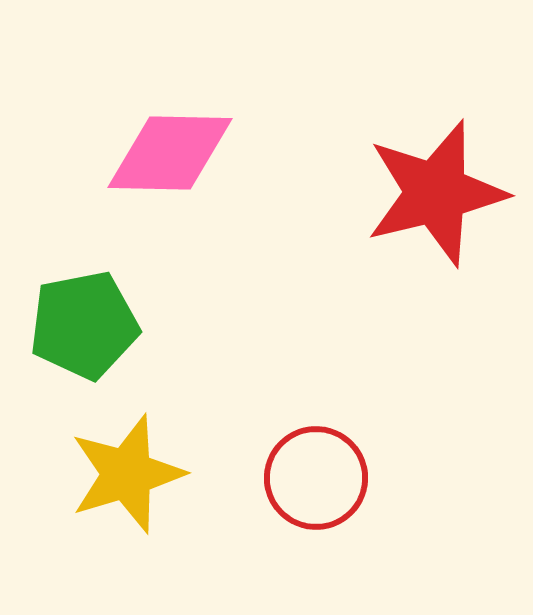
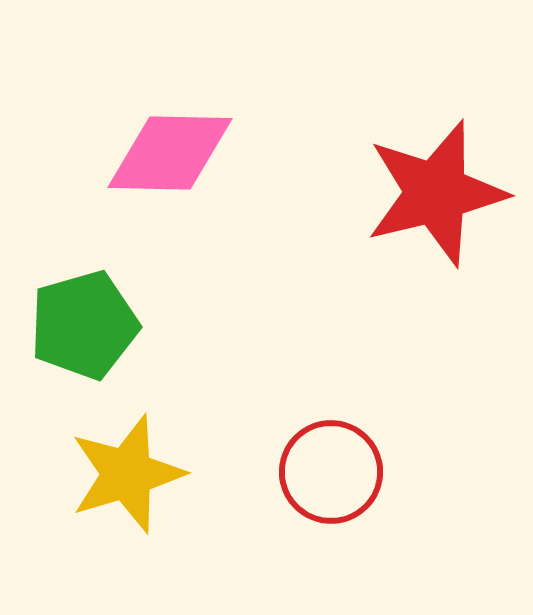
green pentagon: rotated 5 degrees counterclockwise
red circle: moved 15 px right, 6 px up
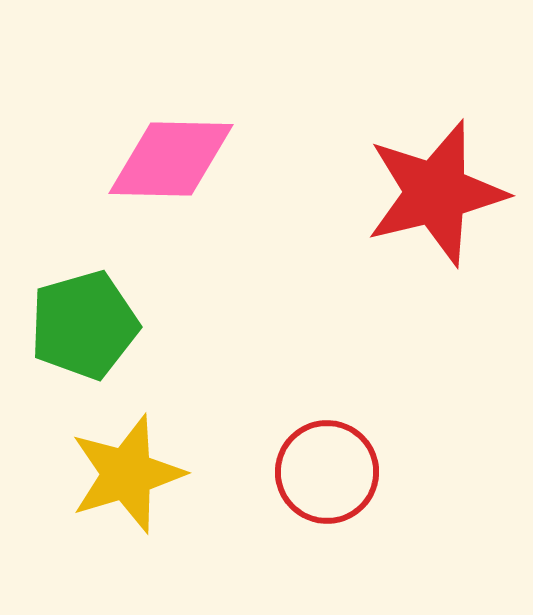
pink diamond: moved 1 px right, 6 px down
red circle: moved 4 px left
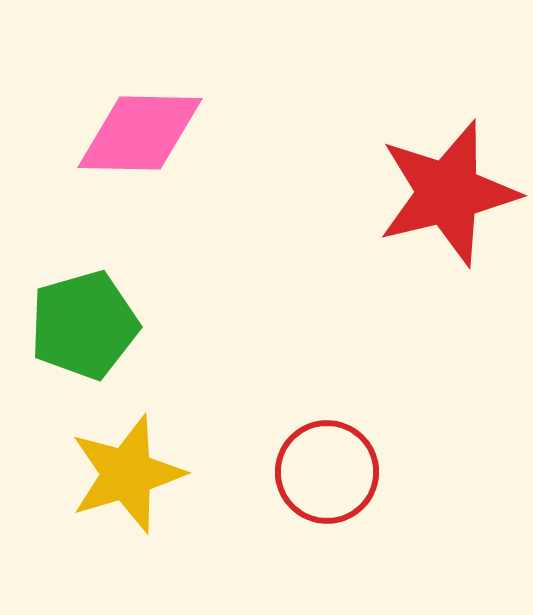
pink diamond: moved 31 px left, 26 px up
red star: moved 12 px right
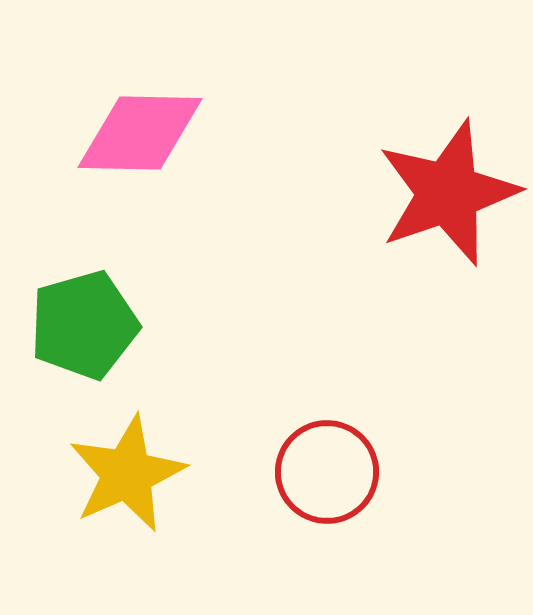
red star: rotated 5 degrees counterclockwise
yellow star: rotated 7 degrees counterclockwise
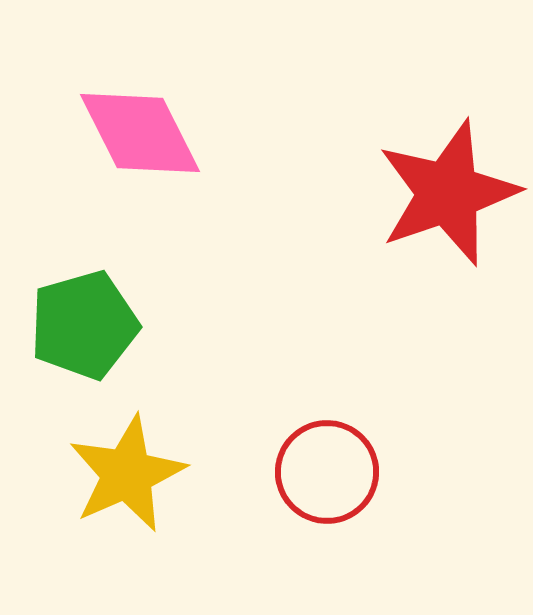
pink diamond: rotated 62 degrees clockwise
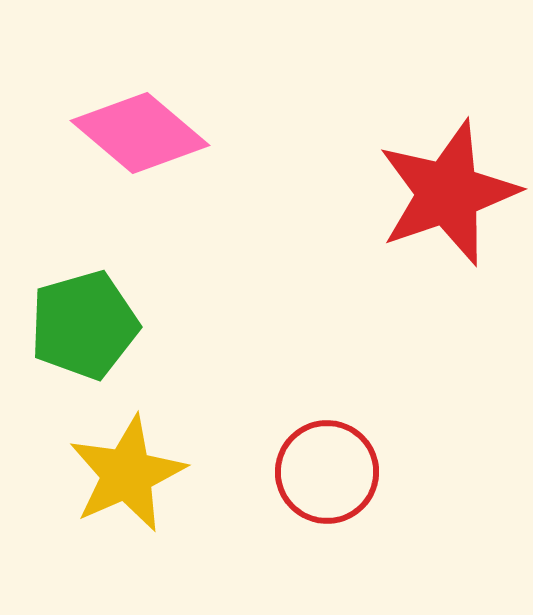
pink diamond: rotated 23 degrees counterclockwise
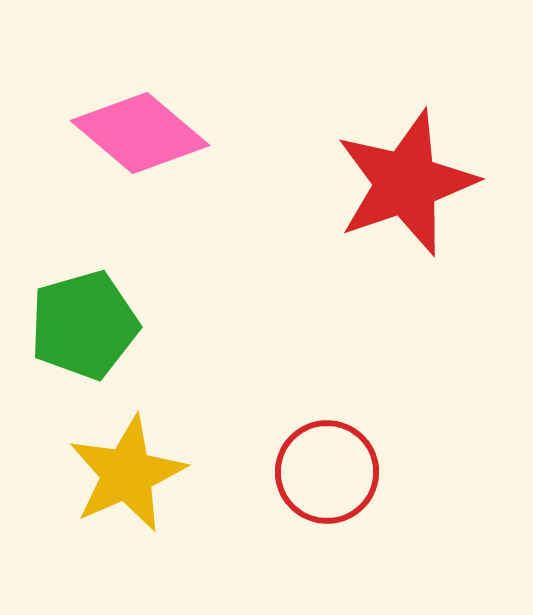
red star: moved 42 px left, 10 px up
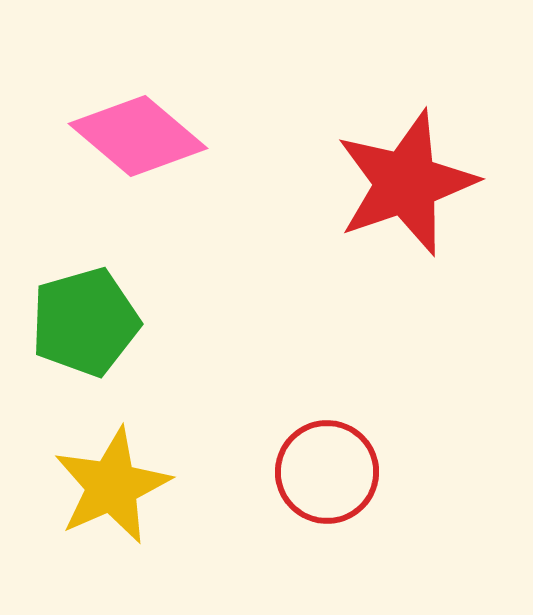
pink diamond: moved 2 px left, 3 px down
green pentagon: moved 1 px right, 3 px up
yellow star: moved 15 px left, 12 px down
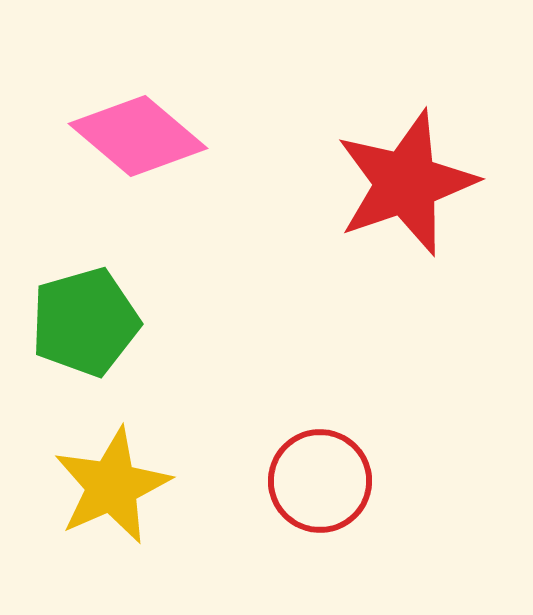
red circle: moved 7 px left, 9 px down
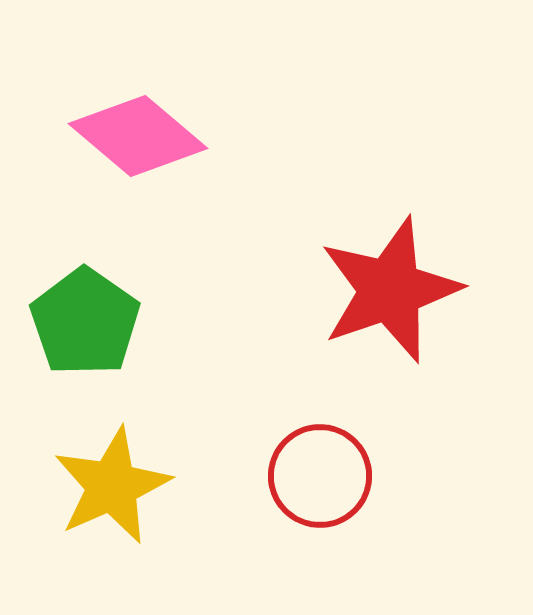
red star: moved 16 px left, 107 px down
green pentagon: rotated 21 degrees counterclockwise
red circle: moved 5 px up
